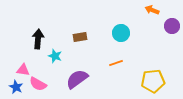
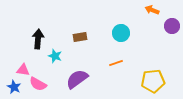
blue star: moved 2 px left
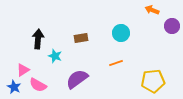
brown rectangle: moved 1 px right, 1 px down
pink triangle: rotated 40 degrees counterclockwise
pink semicircle: moved 1 px down
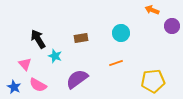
black arrow: rotated 36 degrees counterclockwise
pink triangle: moved 2 px right, 6 px up; rotated 40 degrees counterclockwise
